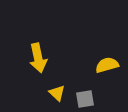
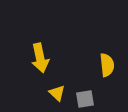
yellow arrow: moved 2 px right
yellow semicircle: rotated 100 degrees clockwise
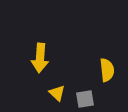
yellow arrow: rotated 16 degrees clockwise
yellow semicircle: moved 5 px down
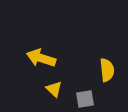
yellow arrow: moved 1 px right; rotated 104 degrees clockwise
yellow triangle: moved 3 px left, 4 px up
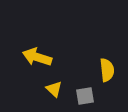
yellow arrow: moved 4 px left, 1 px up
gray square: moved 3 px up
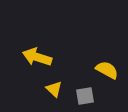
yellow semicircle: rotated 55 degrees counterclockwise
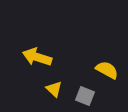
gray square: rotated 30 degrees clockwise
